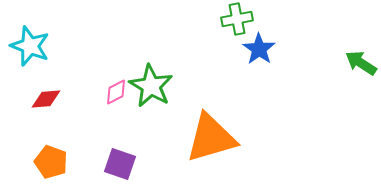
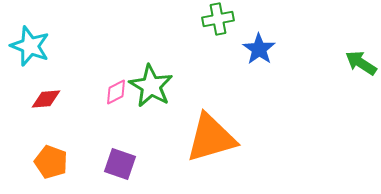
green cross: moved 19 px left
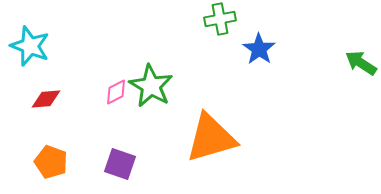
green cross: moved 2 px right
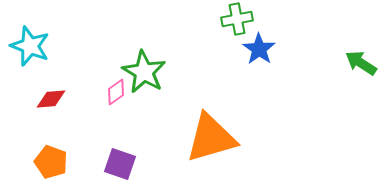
green cross: moved 17 px right
green star: moved 7 px left, 14 px up
pink diamond: rotated 8 degrees counterclockwise
red diamond: moved 5 px right
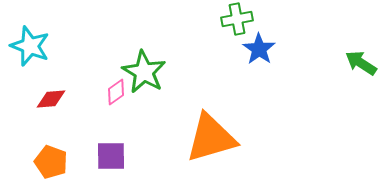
purple square: moved 9 px left, 8 px up; rotated 20 degrees counterclockwise
